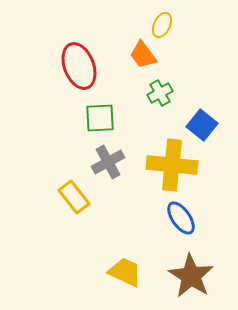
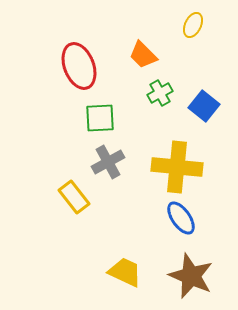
yellow ellipse: moved 31 px right
orange trapezoid: rotated 8 degrees counterclockwise
blue square: moved 2 px right, 19 px up
yellow cross: moved 5 px right, 2 px down
brown star: rotated 9 degrees counterclockwise
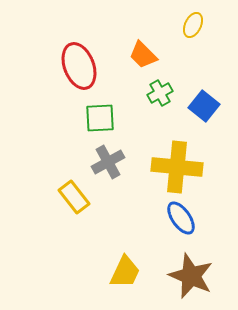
yellow trapezoid: rotated 90 degrees clockwise
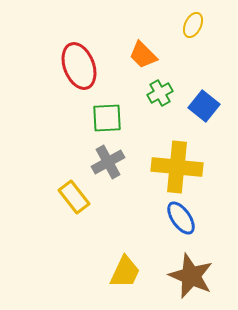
green square: moved 7 px right
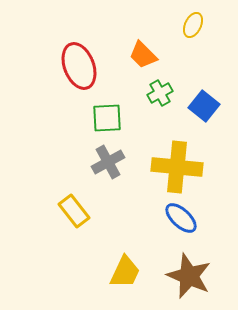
yellow rectangle: moved 14 px down
blue ellipse: rotated 12 degrees counterclockwise
brown star: moved 2 px left
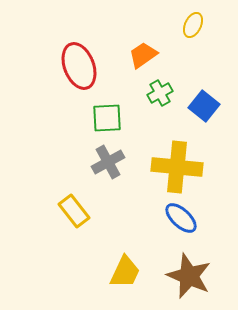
orange trapezoid: rotated 100 degrees clockwise
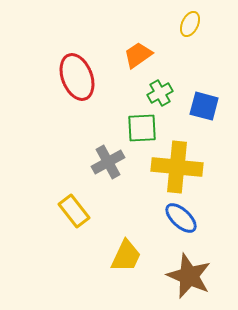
yellow ellipse: moved 3 px left, 1 px up
orange trapezoid: moved 5 px left
red ellipse: moved 2 px left, 11 px down
blue square: rotated 24 degrees counterclockwise
green square: moved 35 px right, 10 px down
yellow trapezoid: moved 1 px right, 16 px up
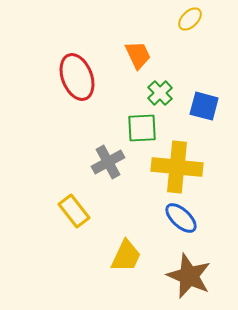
yellow ellipse: moved 5 px up; rotated 20 degrees clockwise
orange trapezoid: rotated 100 degrees clockwise
green cross: rotated 15 degrees counterclockwise
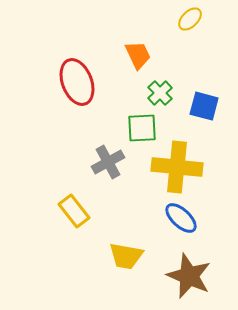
red ellipse: moved 5 px down
yellow trapezoid: rotated 75 degrees clockwise
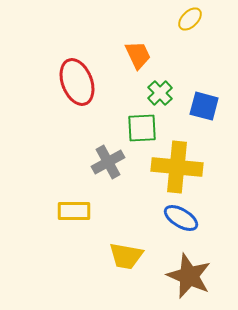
yellow rectangle: rotated 52 degrees counterclockwise
blue ellipse: rotated 12 degrees counterclockwise
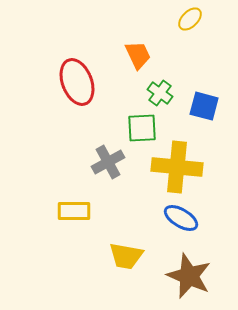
green cross: rotated 10 degrees counterclockwise
